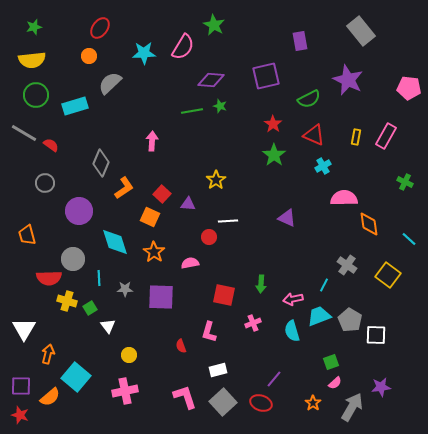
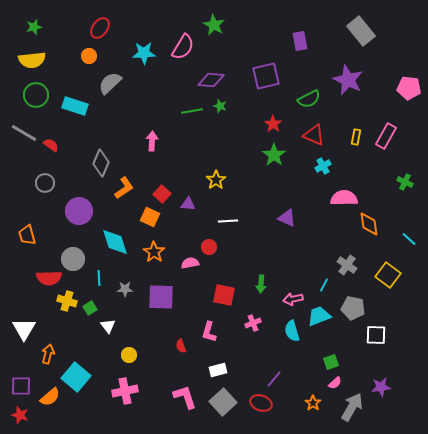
cyan rectangle at (75, 106): rotated 35 degrees clockwise
red circle at (209, 237): moved 10 px down
gray pentagon at (350, 320): moved 3 px right, 12 px up; rotated 20 degrees counterclockwise
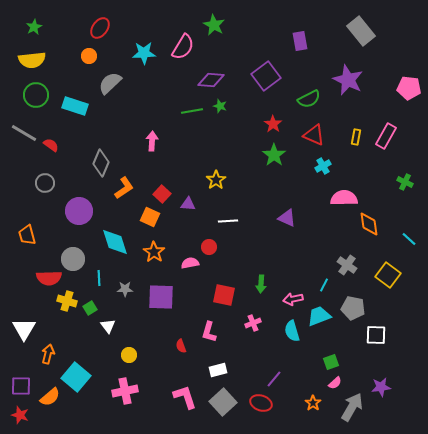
green star at (34, 27): rotated 14 degrees counterclockwise
purple square at (266, 76): rotated 24 degrees counterclockwise
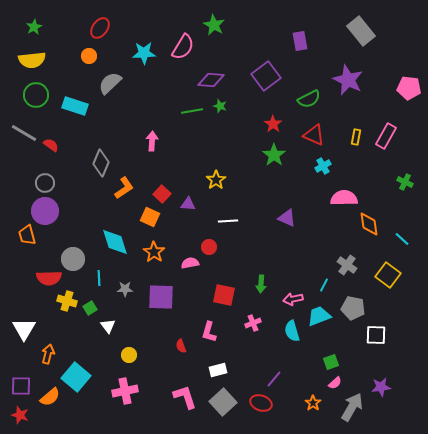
purple circle at (79, 211): moved 34 px left
cyan line at (409, 239): moved 7 px left
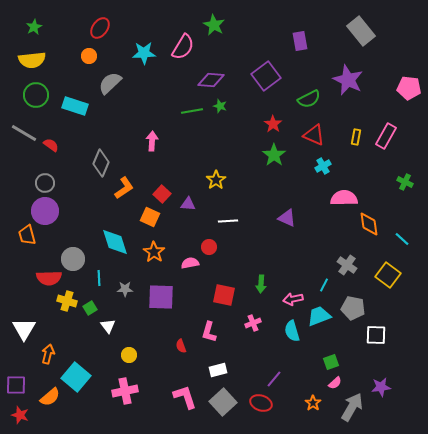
purple square at (21, 386): moved 5 px left, 1 px up
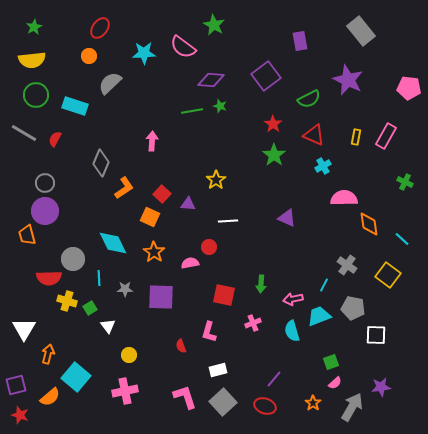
pink semicircle at (183, 47): rotated 96 degrees clockwise
red semicircle at (51, 145): moved 4 px right, 6 px up; rotated 98 degrees counterclockwise
cyan diamond at (115, 242): moved 2 px left, 1 px down; rotated 8 degrees counterclockwise
purple square at (16, 385): rotated 15 degrees counterclockwise
red ellipse at (261, 403): moved 4 px right, 3 px down
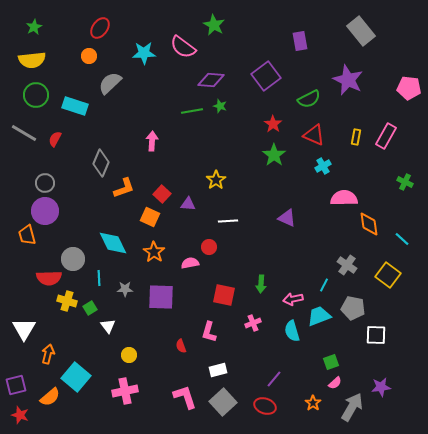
orange L-shape at (124, 188): rotated 15 degrees clockwise
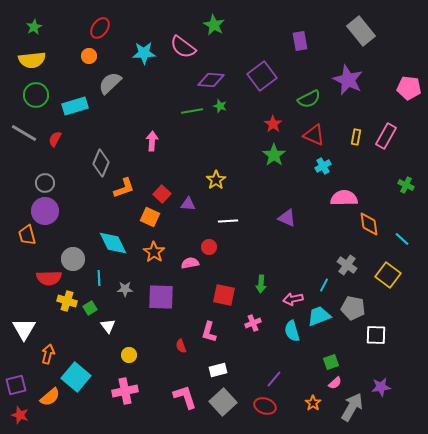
purple square at (266, 76): moved 4 px left
cyan rectangle at (75, 106): rotated 35 degrees counterclockwise
green cross at (405, 182): moved 1 px right, 3 px down
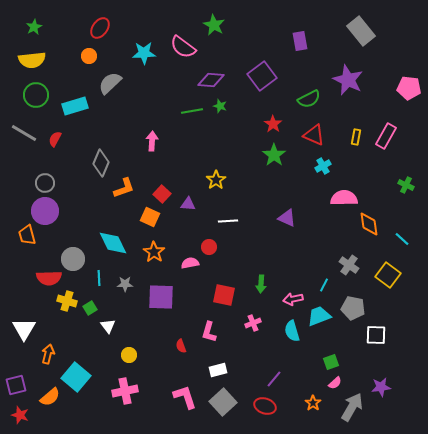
gray cross at (347, 265): moved 2 px right
gray star at (125, 289): moved 5 px up
